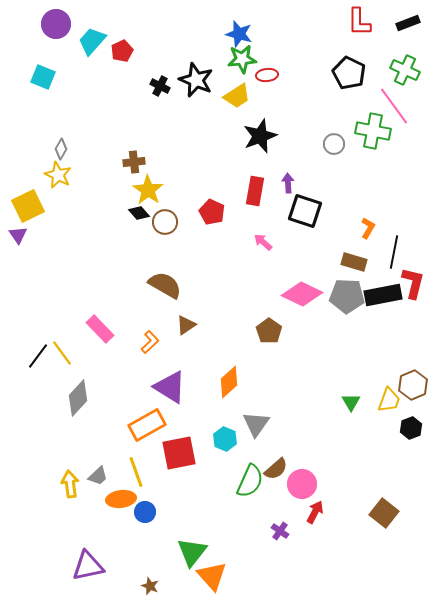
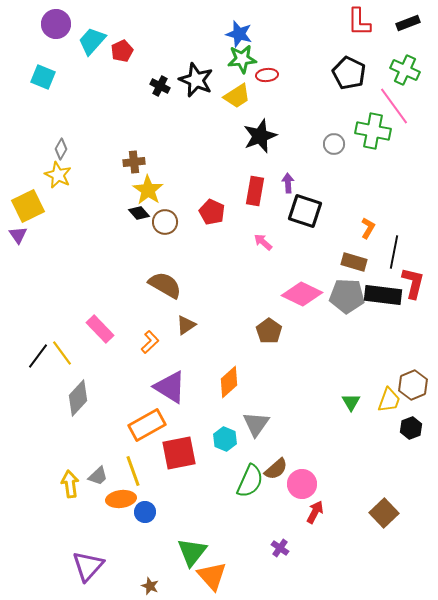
black rectangle at (383, 295): rotated 18 degrees clockwise
yellow line at (136, 472): moved 3 px left, 1 px up
brown square at (384, 513): rotated 8 degrees clockwise
purple cross at (280, 531): moved 17 px down
purple triangle at (88, 566): rotated 36 degrees counterclockwise
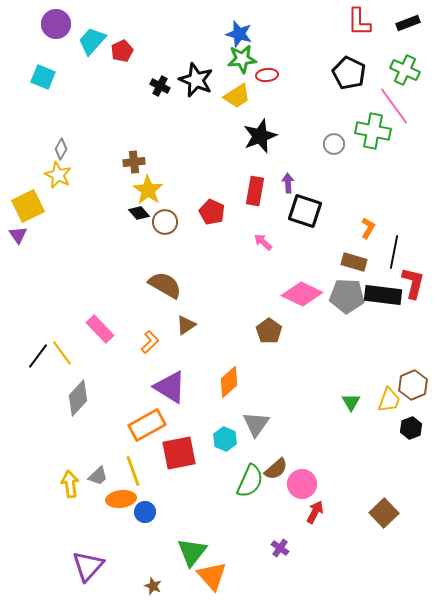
brown star at (150, 586): moved 3 px right
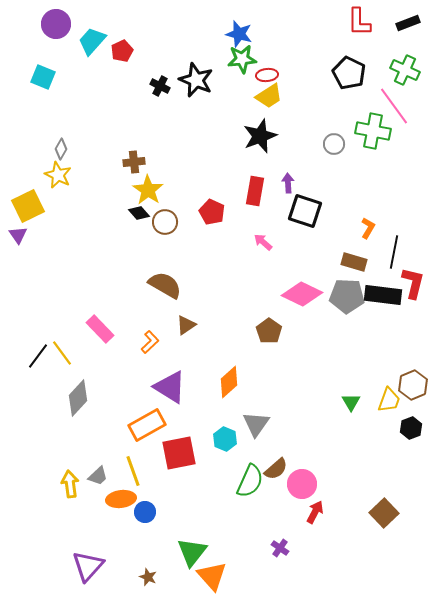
yellow trapezoid at (237, 96): moved 32 px right
brown star at (153, 586): moved 5 px left, 9 px up
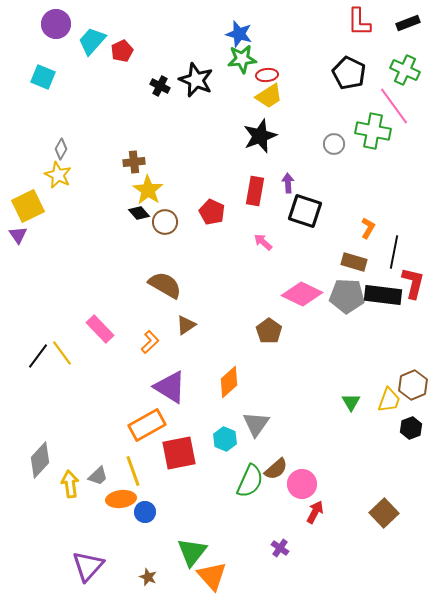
gray diamond at (78, 398): moved 38 px left, 62 px down
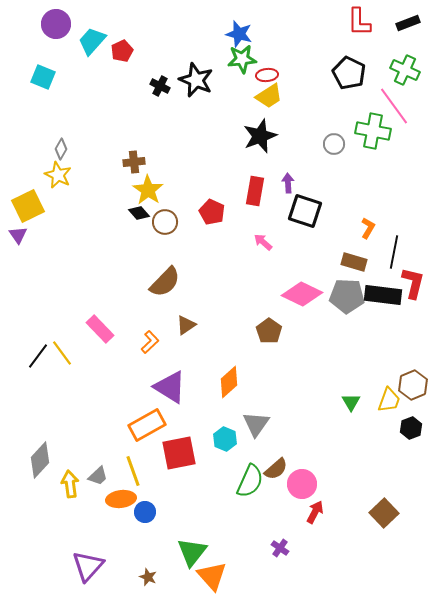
brown semicircle at (165, 285): moved 3 px up; rotated 104 degrees clockwise
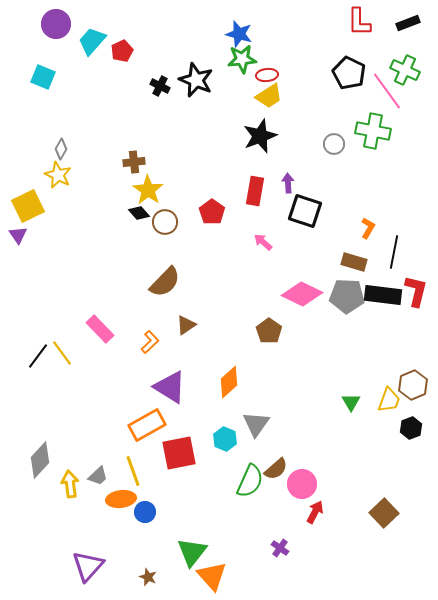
pink line at (394, 106): moved 7 px left, 15 px up
red pentagon at (212, 212): rotated 10 degrees clockwise
red L-shape at (413, 283): moved 3 px right, 8 px down
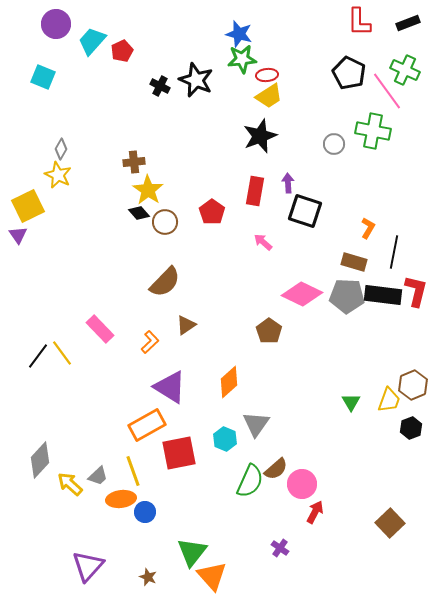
yellow arrow at (70, 484): rotated 40 degrees counterclockwise
brown square at (384, 513): moved 6 px right, 10 px down
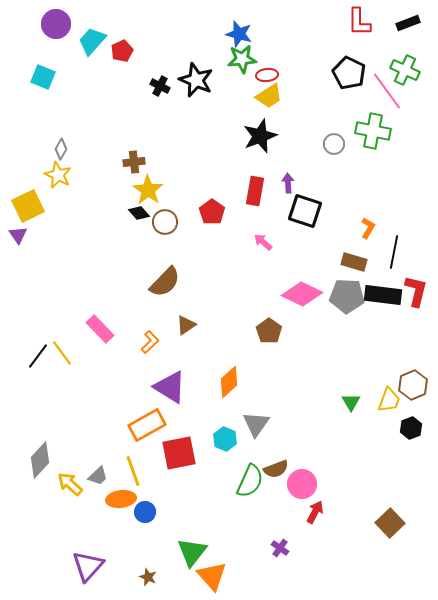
brown semicircle at (276, 469): rotated 20 degrees clockwise
